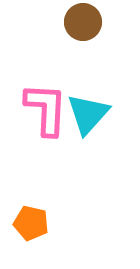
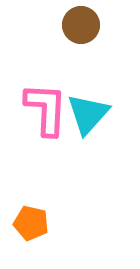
brown circle: moved 2 px left, 3 px down
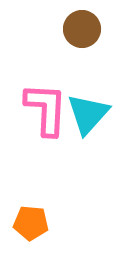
brown circle: moved 1 px right, 4 px down
orange pentagon: rotated 8 degrees counterclockwise
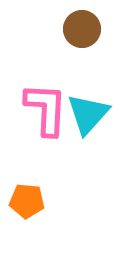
orange pentagon: moved 4 px left, 22 px up
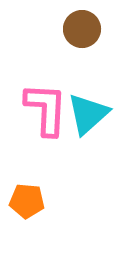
cyan triangle: rotated 6 degrees clockwise
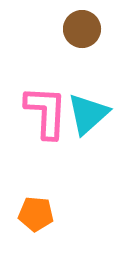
pink L-shape: moved 3 px down
orange pentagon: moved 9 px right, 13 px down
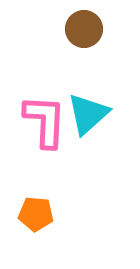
brown circle: moved 2 px right
pink L-shape: moved 1 px left, 9 px down
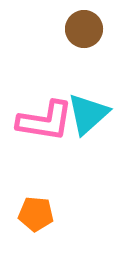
pink L-shape: rotated 96 degrees clockwise
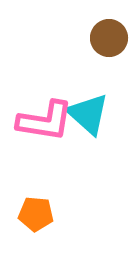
brown circle: moved 25 px right, 9 px down
cyan triangle: rotated 36 degrees counterclockwise
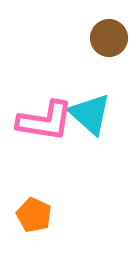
cyan triangle: moved 2 px right
orange pentagon: moved 2 px left, 1 px down; rotated 20 degrees clockwise
